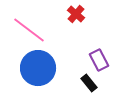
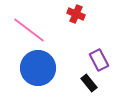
red cross: rotated 18 degrees counterclockwise
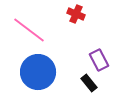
blue circle: moved 4 px down
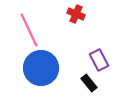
pink line: rotated 28 degrees clockwise
blue circle: moved 3 px right, 4 px up
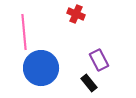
pink line: moved 5 px left, 2 px down; rotated 20 degrees clockwise
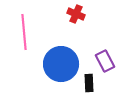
purple rectangle: moved 6 px right, 1 px down
blue circle: moved 20 px right, 4 px up
black rectangle: rotated 36 degrees clockwise
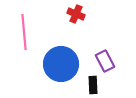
black rectangle: moved 4 px right, 2 px down
